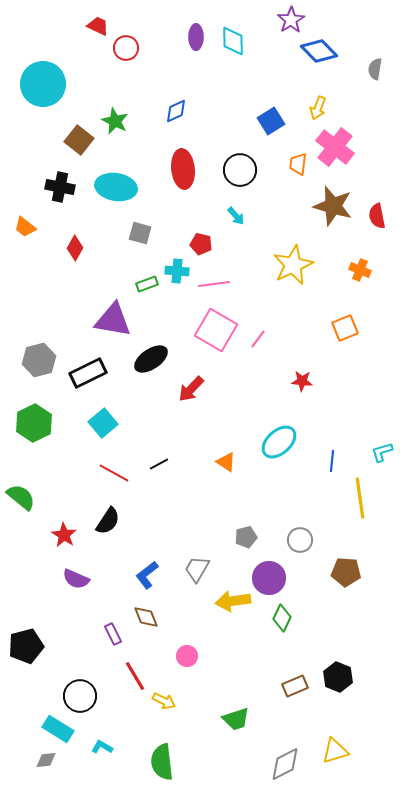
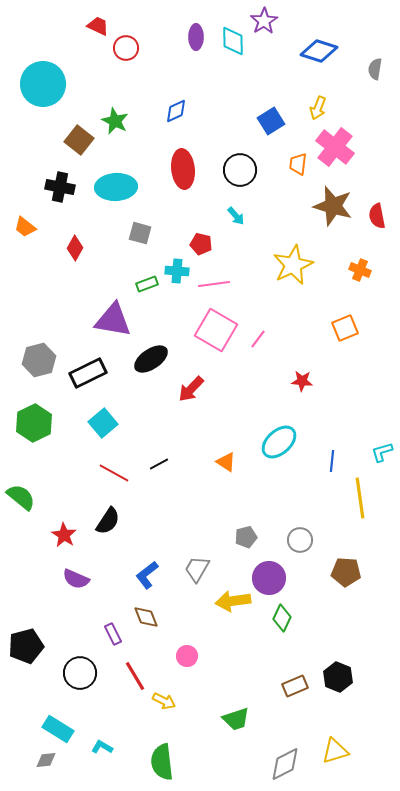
purple star at (291, 20): moved 27 px left, 1 px down
blue diamond at (319, 51): rotated 27 degrees counterclockwise
cyan ellipse at (116, 187): rotated 12 degrees counterclockwise
black circle at (80, 696): moved 23 px up
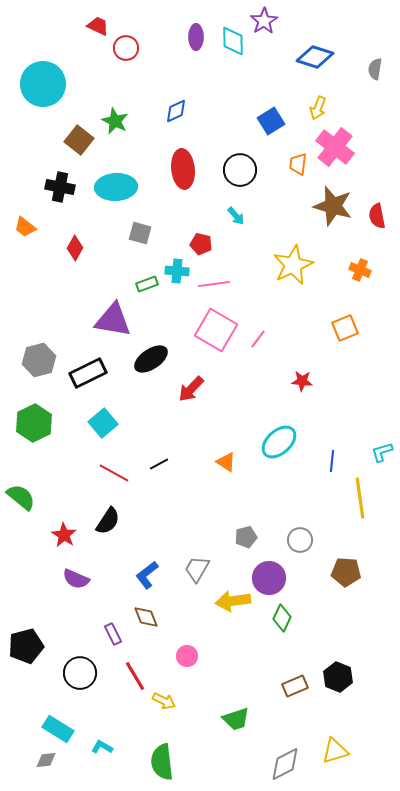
blue diamond at (319, 51): moved 4 px left, 6 px down
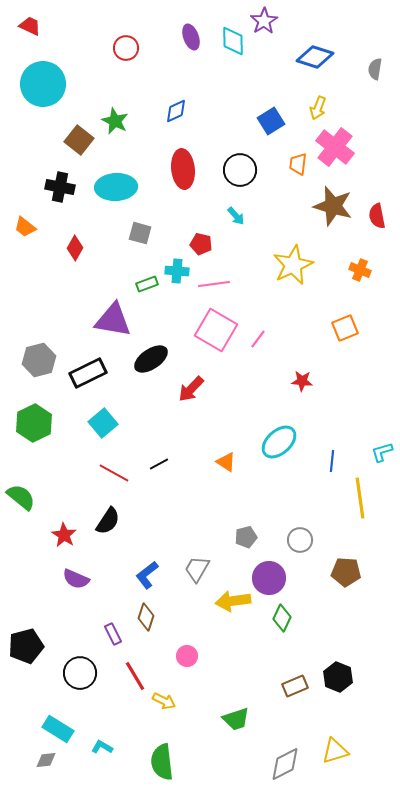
red trapezoid at (98, 26): moved 68 px left
purple ellipse at (196, 37): moved 5 px left; rotated 20 degrees counterclockwise
brown diamond at (146, 617): rotated 40 degrees clockwise
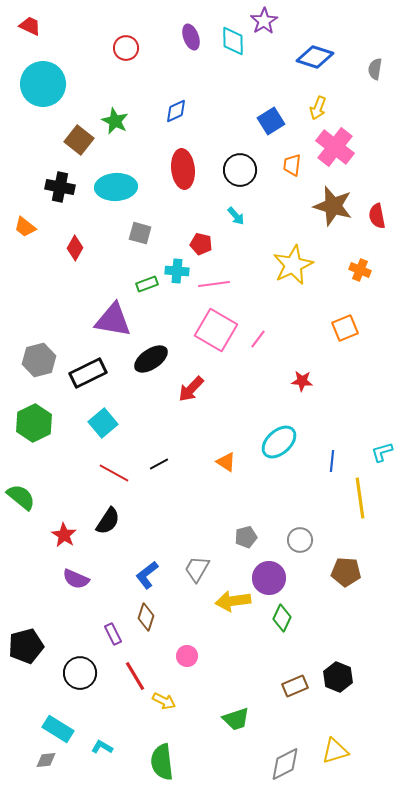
orange trapezoid at (298, 164): moved 6 px left, 1 px down
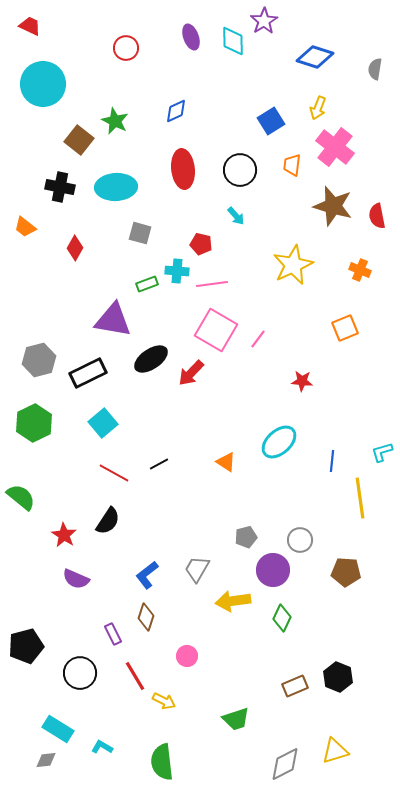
pink line at (214, 284): moved 2 px left
red arrow at (191, 389): moved 16 px up
purple circle at (269, 578): moved 4 px right, 8 px up
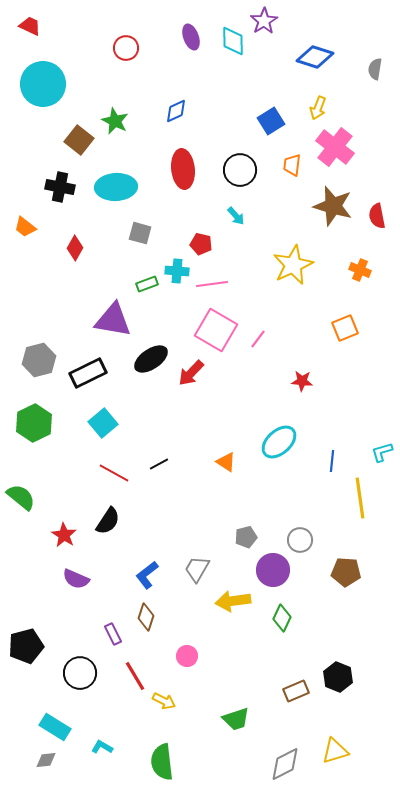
brown rectangle at (295, 686): moved 1 px right, 5 px down
cyan rectangle at (58, 729): moved 3 px left, 2 px up
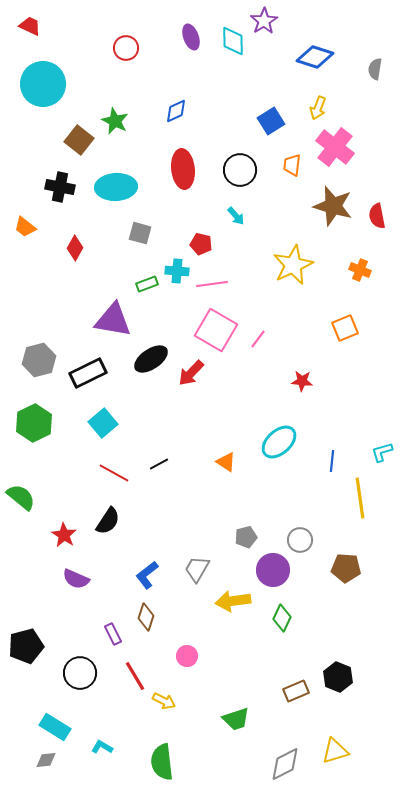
brown pentagon at (346, 572): moved 4 px up
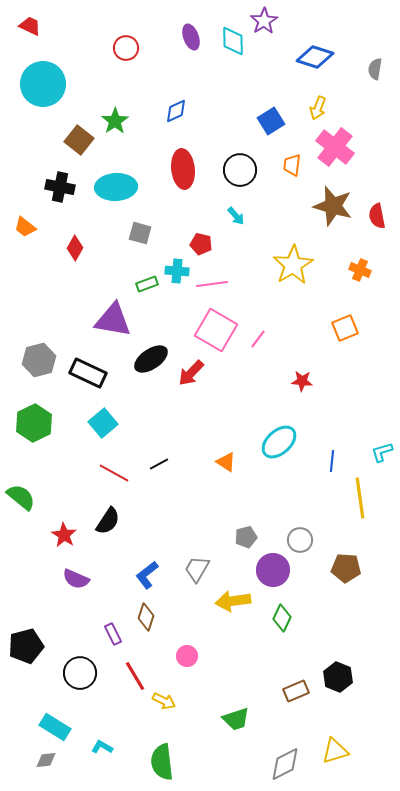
green star at (115, 121): rotated 12 degrees clockwise
yellow star at (293, 265): rotated 6 degrees counterclockwise
black rectangle at (88, 373): rotated 51 degrees clockwise
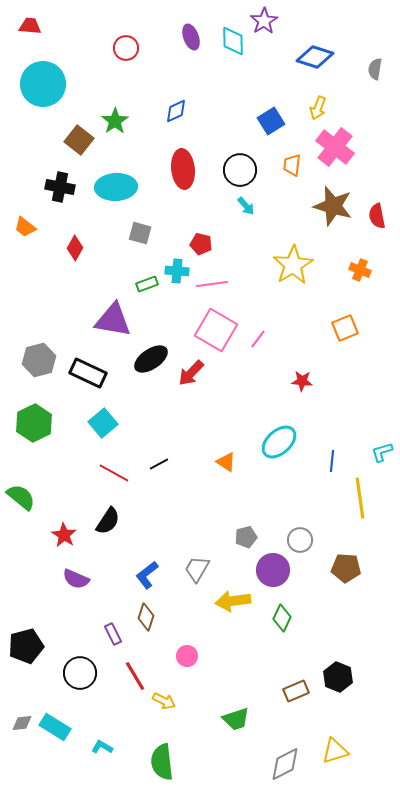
red trapezoid at (30, 26): rotated 20 degrees counterclockwise
cyan arrow at (236, 216): moved 10 px right, 10 px up
gray diamond at (46, 760): moved 24 px left, 37 px up
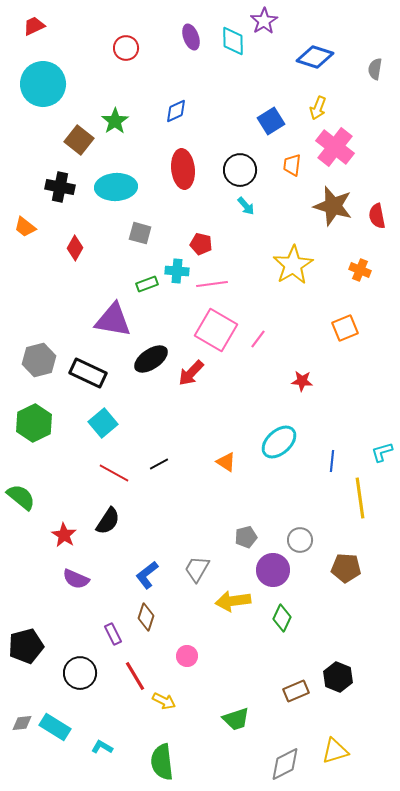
red trapezoid at (30, 26): moved 4 px right; rotated 30 degrees counterclockwise
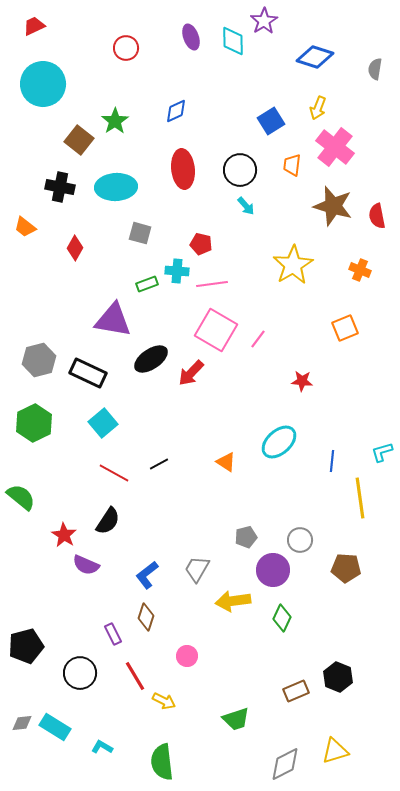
purple semicircle at (76, 579): moved 10 px right, 14 px up
